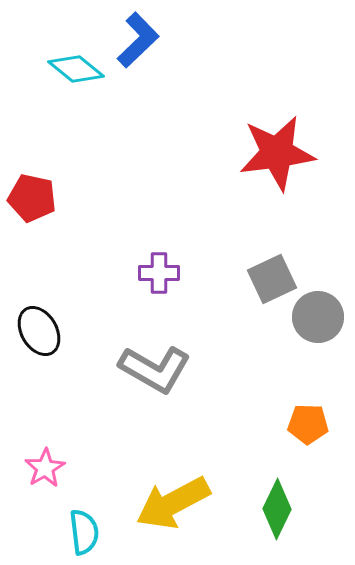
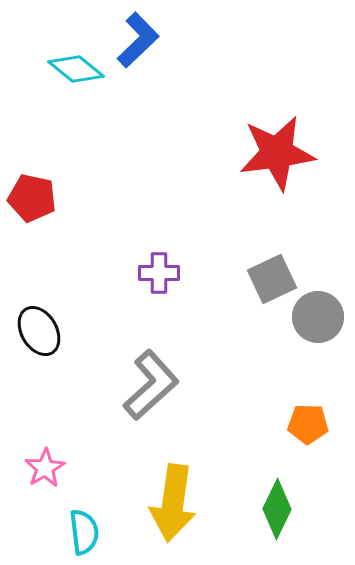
gray L-shape: moved 4 px left, 16 px down; rotated 72 degrees counterclockwise
yellow arrow: rotated 54 degrees counterclockwise
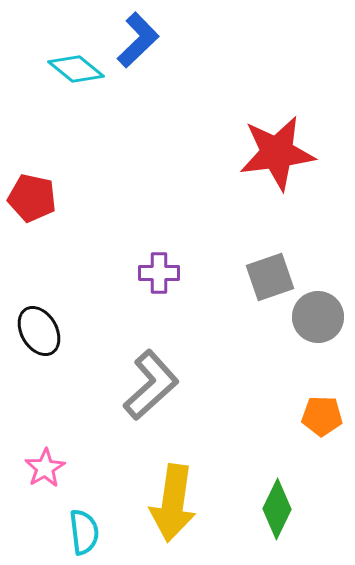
gray square: moved 2 px left, 2 px up; rotated 6 degrees clockwise
orange pentagon: moved 14 px right, 8 px up
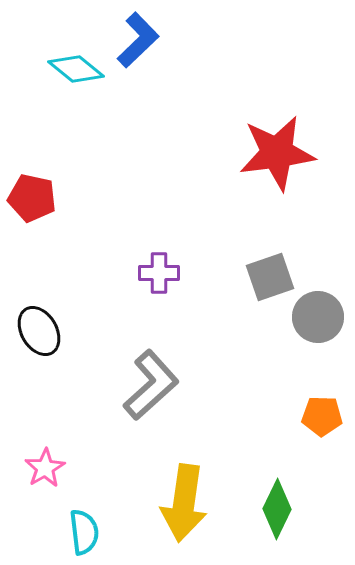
yellow arrow: moved 11 px right
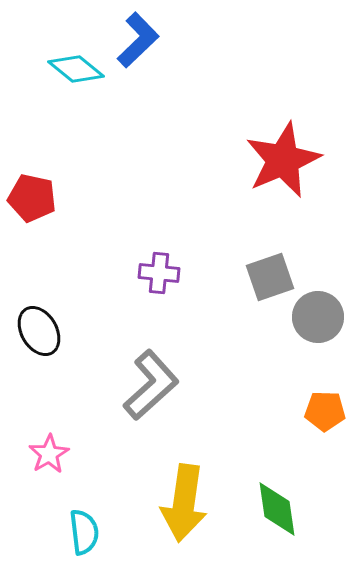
red star: moved 6 px right, 7 px down; rotated 16 degrees counterclockwise
purple cross: rotated 6 degrees clockwise
orange pentagon: moved 3 px right, 5 px up
pink star: moved 4 px right, 14 px up
green diamond: rotated 34 degrees counterclockwise
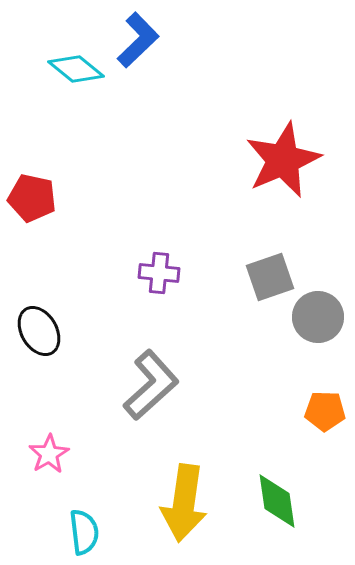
green diamond: moved 8 px up
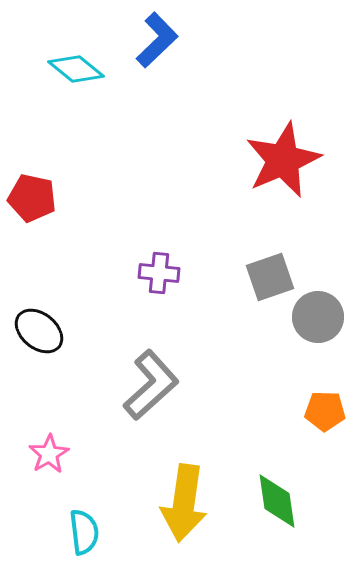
blue L-shape: moved 19 px right
black ellipse: rotated 21 degrees counterclockwise
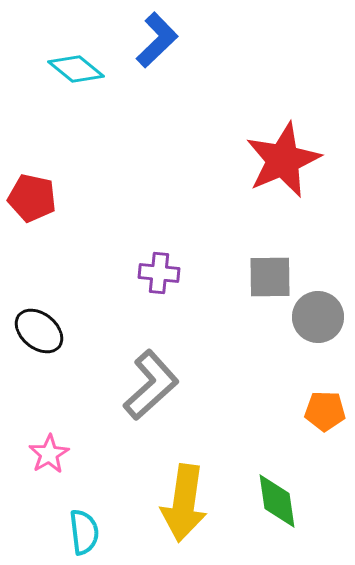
gray square: rotated 18 degrees clockwise
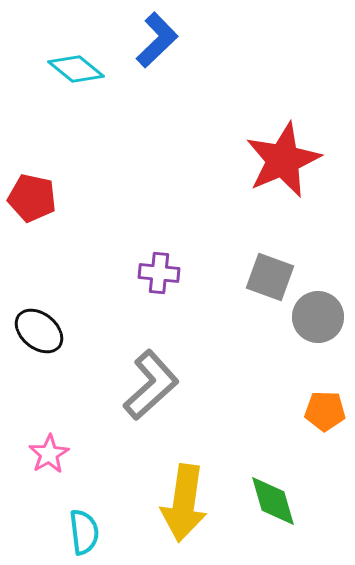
gray square: rotated 21 degrees clockwise
green diamond: moved 4 px left; rotated 8 degrees counterclockwise
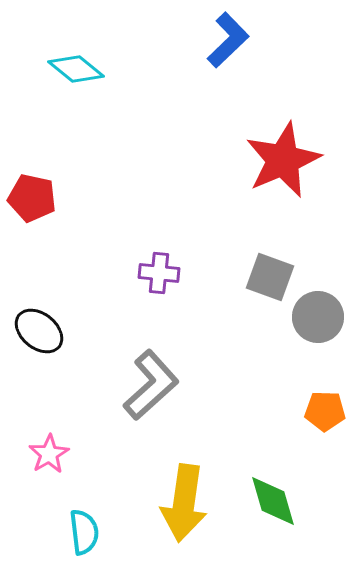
blue L-shape: moved 71 px right
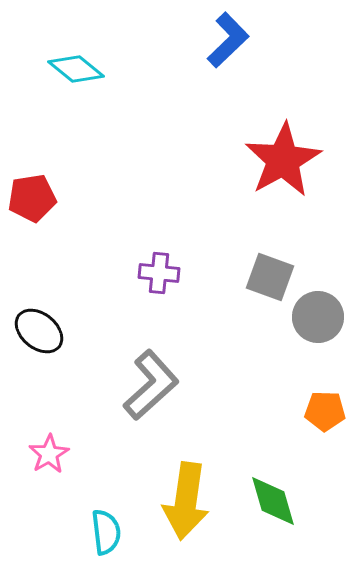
red star: rotated 6 degrees counterclockwise
red pentagon: rotated 21 degrees counterclockwise
yellow arrow: moved 2 px right, 2 px up
cyan semicircle: moved 22 px right
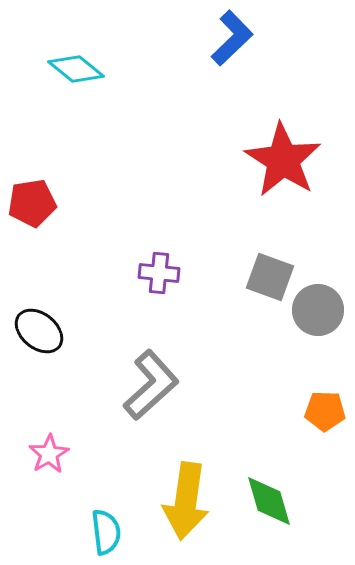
blue L-shape: moved 4 px right, 2 px up
red star: rotated 10 degrees counterclockwise
red pentagon: moved 5 px down
gray circle: moved 7 px up
green diamond: moved 4 px left
